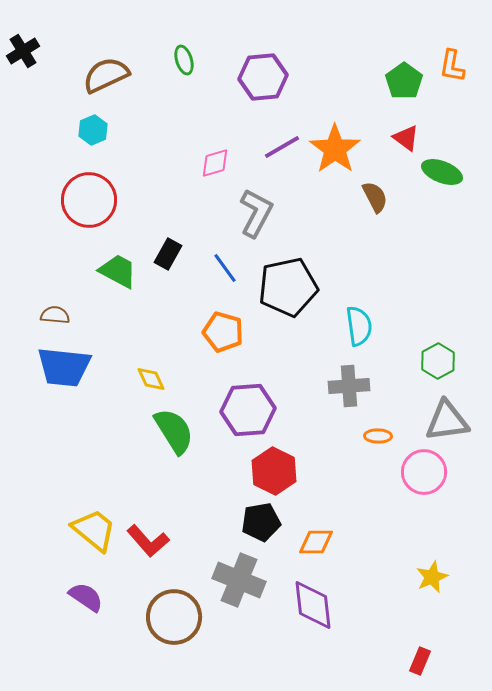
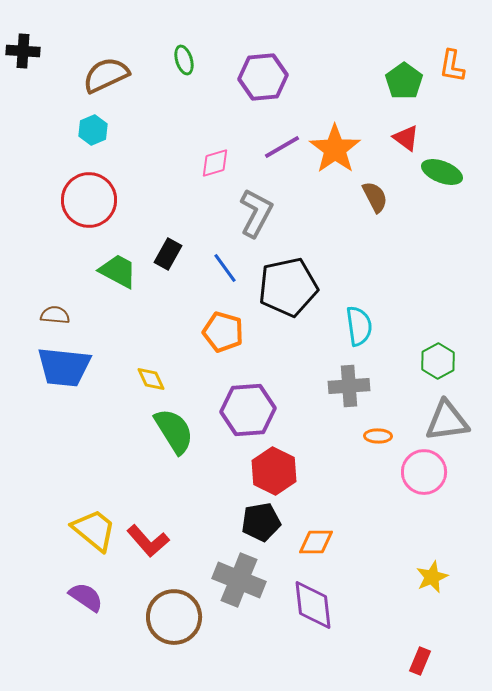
black cross at (23, 51): rotated 36 degrees clockwise
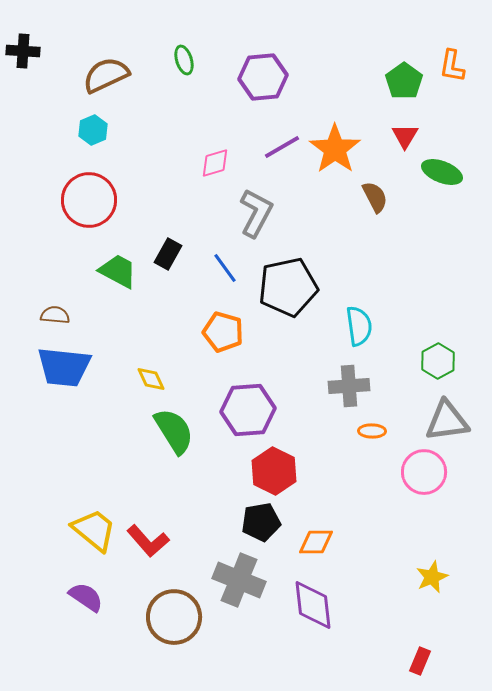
red triangle at (406, 138): moved 1 px left, 2 px up; rotated 24 degrees clockwise
orange ellipse at (378, 436): moved 6 px left, 5 px up
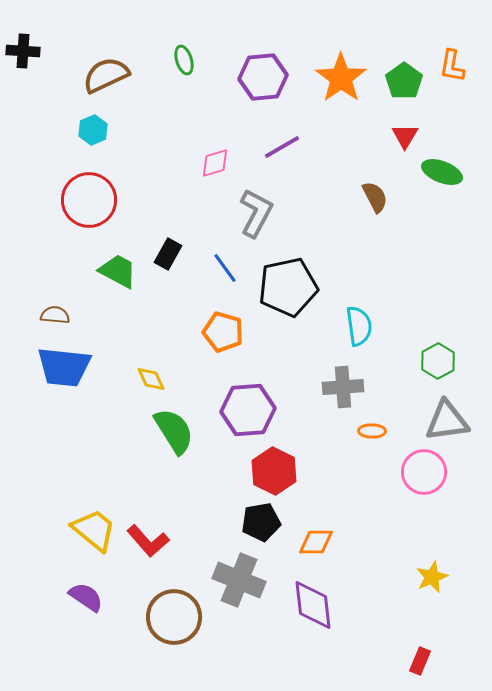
orange star at (335, 149): moved 6 px right, 71 px up
gray cross at (349, 386): moved 6 px left, 1 px down
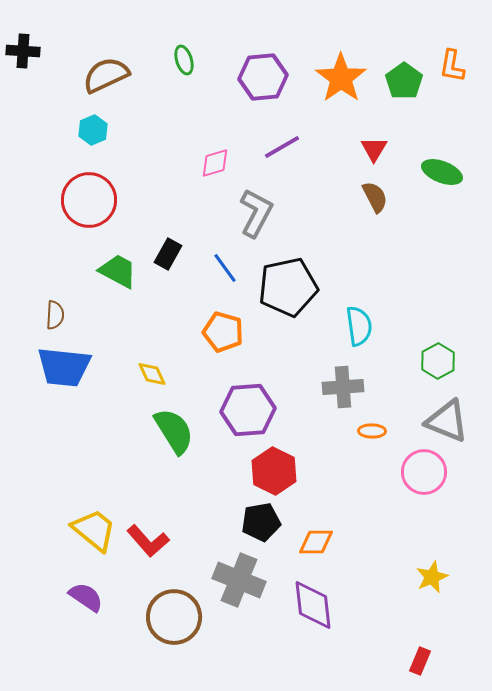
red triangle at (405, 136): moved 31 px left, 13 px down
brown semicircle at (55, 315): rotated 88 degrees clockwise
yellow diamond at (151, 379): moved 1 px right, 5 px up
gray triangle at (447, 421): rotated 30 degrees clockwise
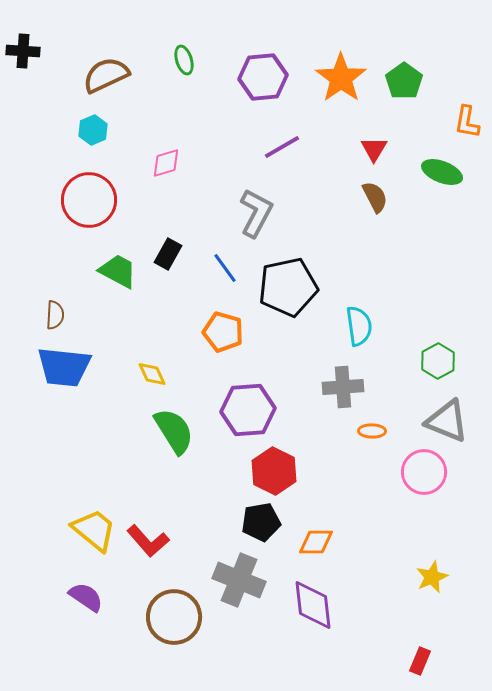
orange L-shape at (452, 66): moved 15 px right, 56 px down
pink diamond at (215, 163): moved 49 px left
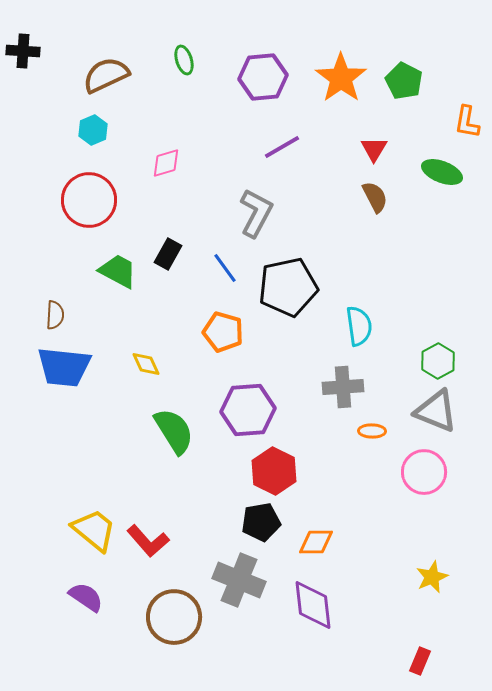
green pentagon at (404, 81): rotated 9 degrees counterclockwise
yellow diamond at (152, 374): moved 6 px left, 10 px up
gray triangle at (447, 421): moved 11 px left, 10 px up
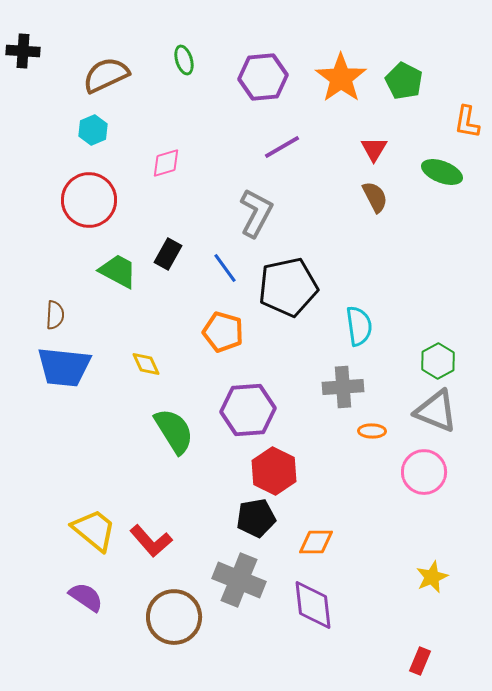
black pentagon at (261, 522): moved 5 px left, 4 px up
red L-shape at (148, 541): moved 3 px right
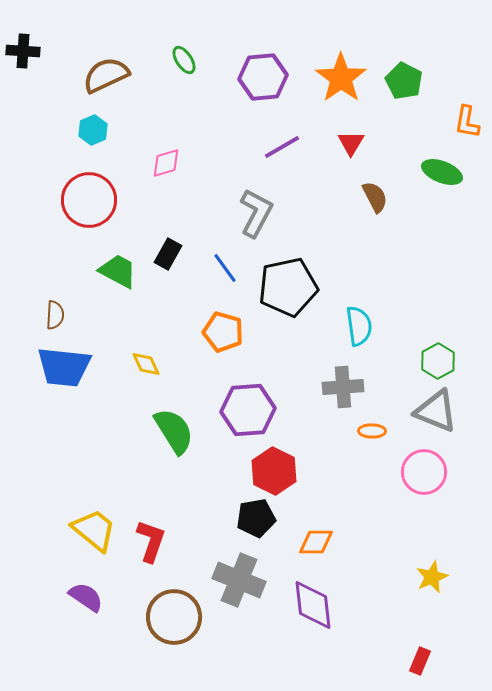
green ellipse at (184, 60): rotated 16 degrees counterclockwise
red triangle at (374, 149): moved 23 px left, 6 px up
red L-shape at (151, 541): rotated 120 degrees counterclockwise
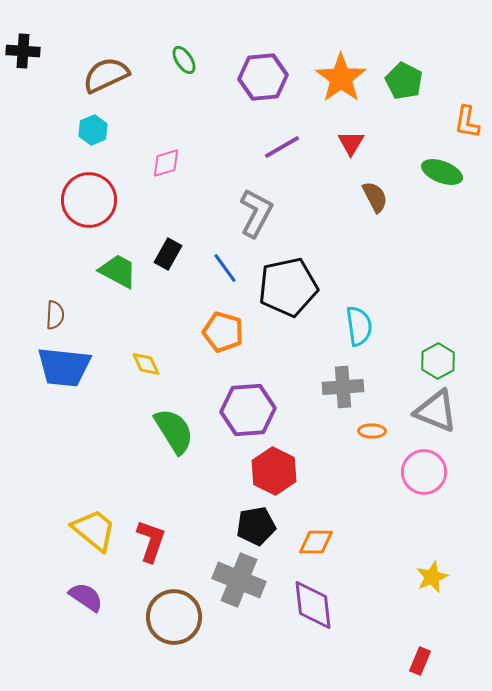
black pentagon at (256, 518): moved 8 px down
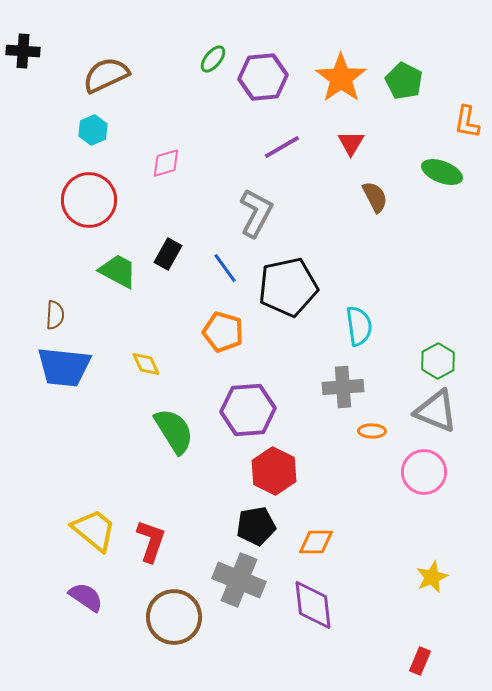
green ellipse at (184, 60): moved 29 px right, 1 px up; rotated 72 degrees clockwise
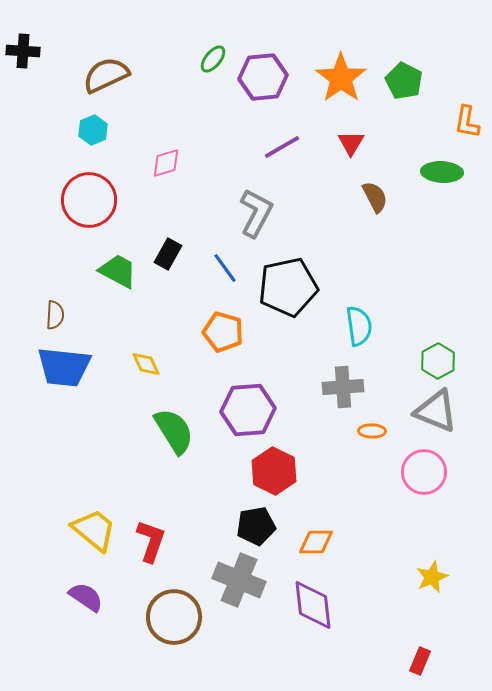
green ellipse at (442, 172): rotated 18 degrees counterclockwise
